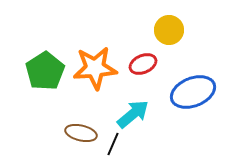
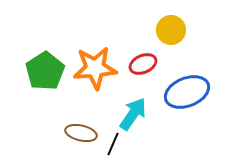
yellow circle: moved 2 px right
blue ellipse: moved 6 px left
cyan arrow: rotated 16 degrees counterclockwise
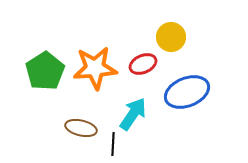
yellow circle: moved 7 px down
brown ellipse: moved 5 px up
black line: rotated 20 degrees counterclockwise
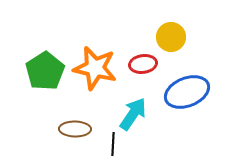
red ellipse: rotated 16 degrees clockwise
orange star: rotated 18 degrees clockwise
brown ellipse: moved 6 px left, 1 px down; rotated 12 degrees counterclockwise
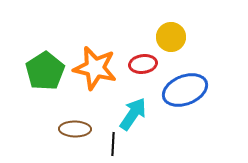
blue ellipse: moved 2 px left, 2 px up
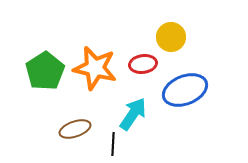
brown ellipse: rotated 20 degrees counterclockwise
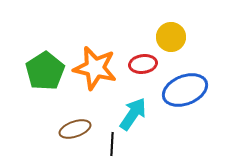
black line: moved 1 px left
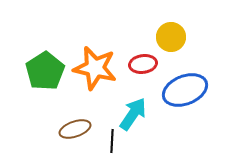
black line: moved 3 px up
